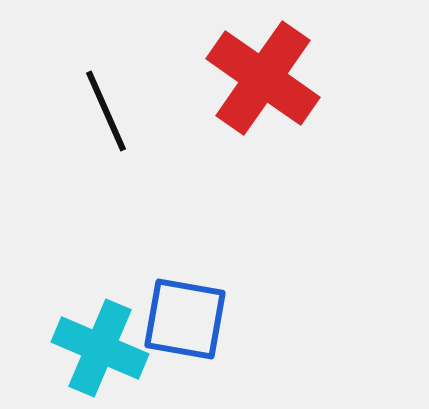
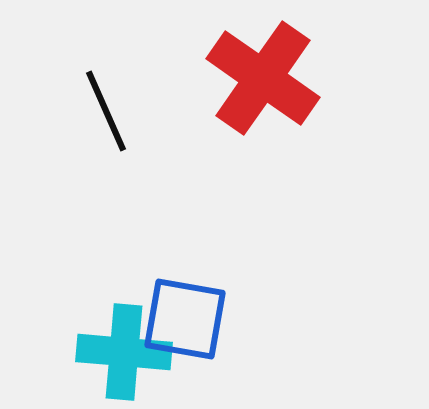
cyan cross: moved 24 px right, 4 px down; rotated 18 degrees counterclockwise
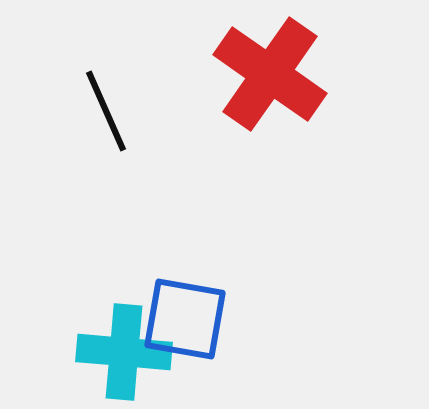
red cross: moved 7 px right, 4 px up
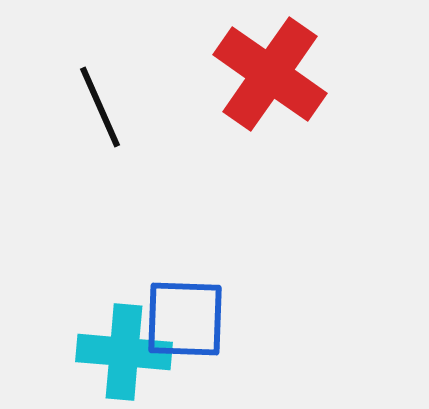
black line: moved 6 px left, 4 px up
blue square: rotated 8 degrees counterclockwise
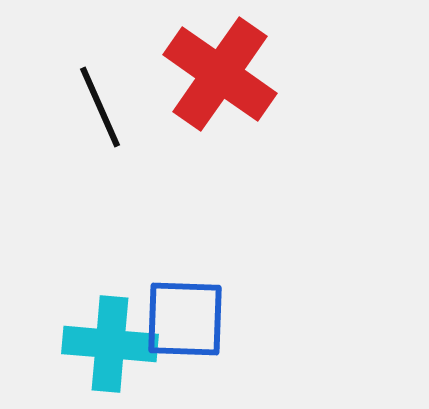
red cross: moved 50 px left
cyan cross: moved 14 px left, 8 px up
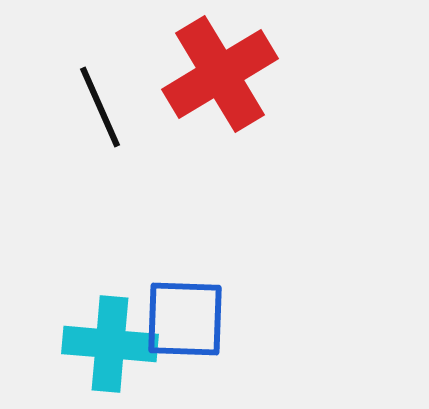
red cross: rotated 24 degrees clockwise
